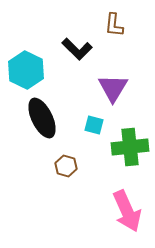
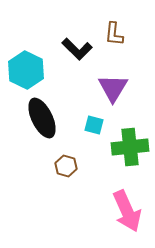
brown L-shape: moved 9 px down
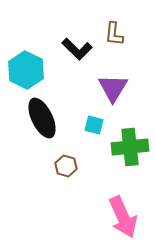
pink arrow: moved 4 px left, 6 px down
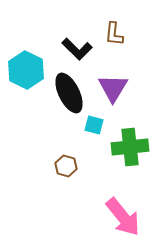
black ellipse: moved 27 px right, 25 px up
pink arrow: rotated 15 degrees counterclockwise
